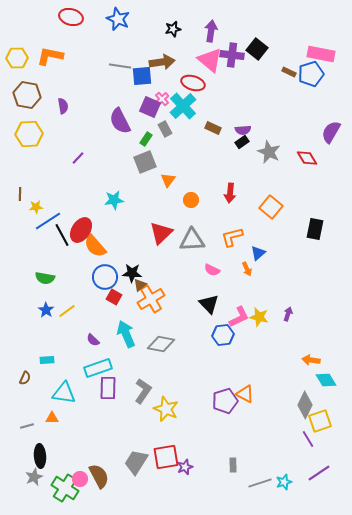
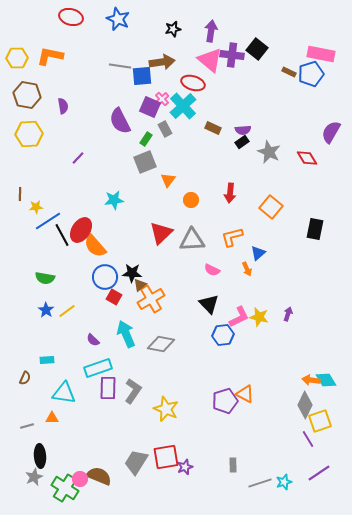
orange arrow at (311, 360): moved 20 px down
gray L-shape at (143, 391): moved 10 px left
brown semicircle at (99, 476): rotated 40 degrees counterclockwise
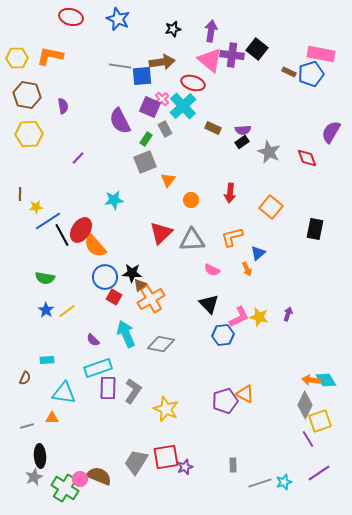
red diamond at (307, 158): rotated 10 degrees clockwise
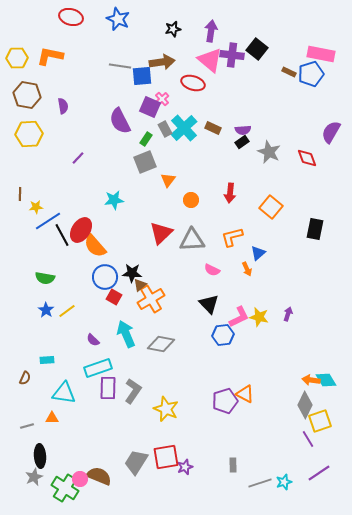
cyan cross at (183, 106): moved 1 px right, 22 px down
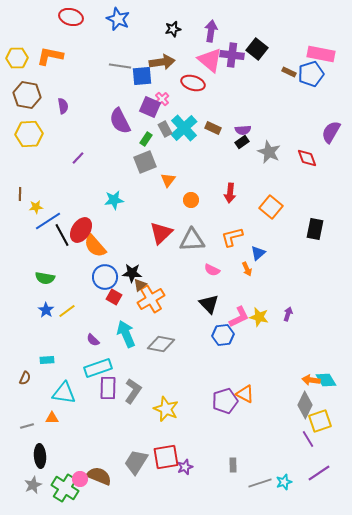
gray star at (34, 477): moved 1 px left, 8 px down
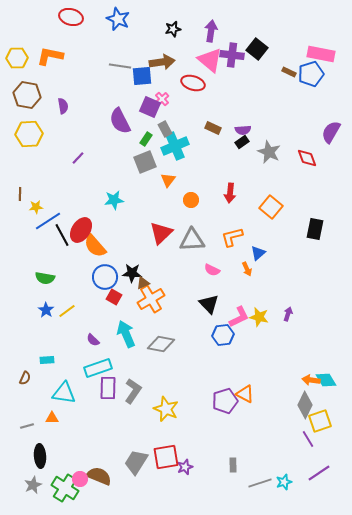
cyan cross at (184, 128): moved 9 px left, 18 px down; rotated 20 degrees clockwise
brown triangle at (140, 285): moved 3 px right, 2 px up; rotated 16 degrees clockwise
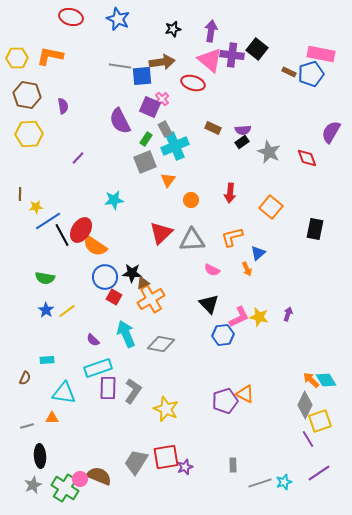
orange semicircle at (95, 246): rotated 15 degrees counterclockwise
orange arrow at (311, 380): rotated 36 degrees clockwise
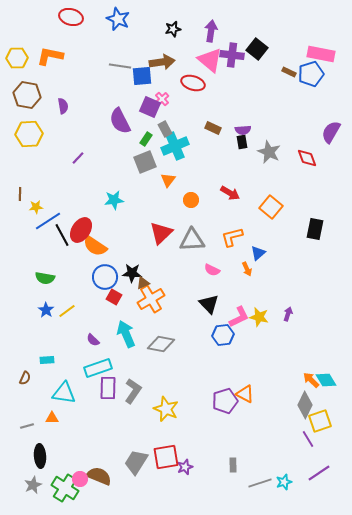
black rectangle at (242, 142): rotated 64 degrees counterclockwise
red arrow at (230, 193): rotated 66 degrees counterclockwise
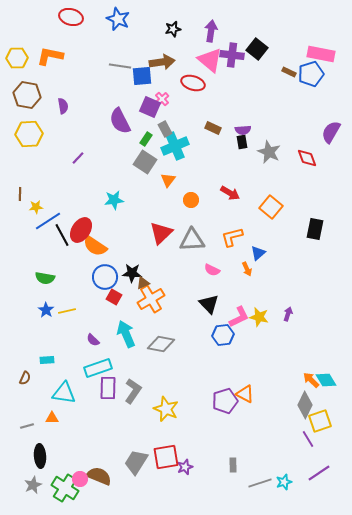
gray square at (145, 162): rotated 35 degrees counterclockwise
yellow line at (67, 311): rotated 24 degrees clockwise
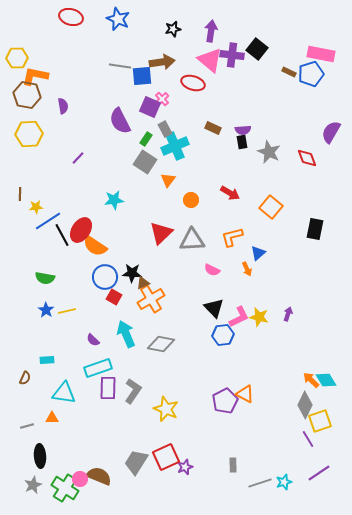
orange L-shape at (50, 56): moved 15 px left, 20 px down
black triangle at (209, 304): moved 5 px right, 4 px down
purple pentagon at (225, 401): rotated 10 degrees counterclockwise
red square at (166, 457): rotated 16 degrees counterclockwise
